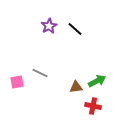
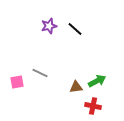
purple star: rotated 14 degrees clockwise
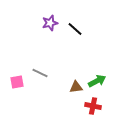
purple star: moved 1 px right, 3 px up
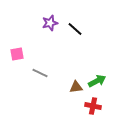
pink square: moved 28 px up
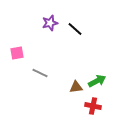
pink square: moved 1 px up
